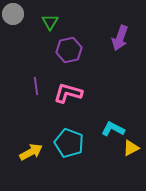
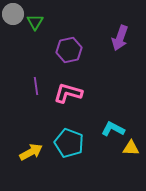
green triangle: moved 15 px left
yellow triangle: rotated 30 degrees clockwise
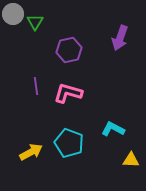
yellow triangle: moved 12 px down
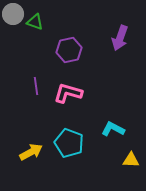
green triangle: rotated 42 degrees counterclockwise
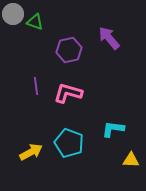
purple arrow: moved 11 px left; rotated 120 degrees clockwise
cyan L-shape: rotated 20 degrees counterclockwise
